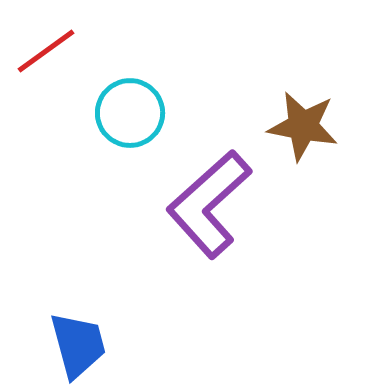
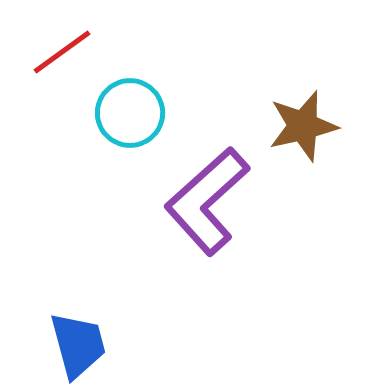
red line: moved 16 px right, 1 px down
brown star: rotated 24 degrees counterclockwise
purple L-shape: moved 2 px left, 3 px up
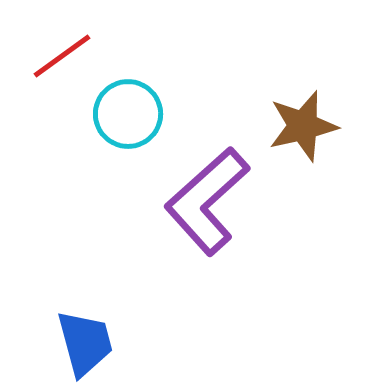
red line: moved 4 px down
cyan circle: moved 2 px left, 1 px down
blue trapezoid: moved 7 px right, 2 px up
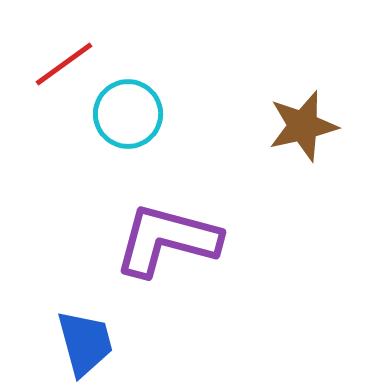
red line: moved 2 px right, 8 px down
purple L-shape: moved 40 px left, 39 px down; rotated 57 degrees clockwise
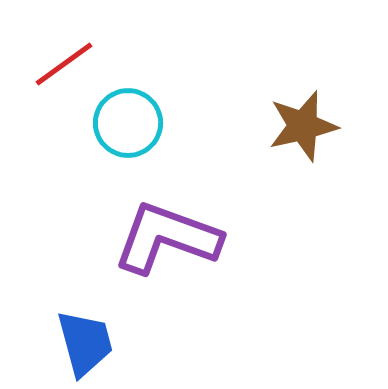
cyan circle: moved 9 px down
purple L-shape: moved 2 px up; rotated 5 degrees clockwise
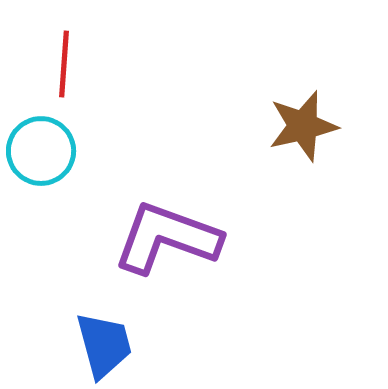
red line: rotated 50 degrees counterclockwise
cyan circle: moved 87 px left, 28 px down
blue trapezoid: moved 19 px right, 2 px down
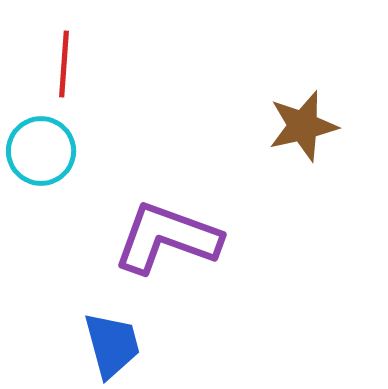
blue trapezoid: moved 8 px right
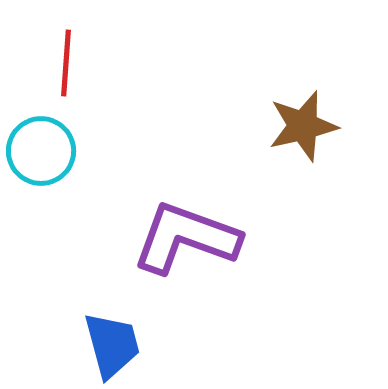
red line: moved 2 px right, 1 px up
purple L-shape: moved 19 px right
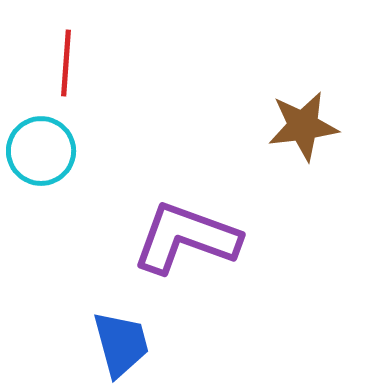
brown star: rotated 6 degrees clockwise
blue trapezoid: moved 9 px right, 1 px up
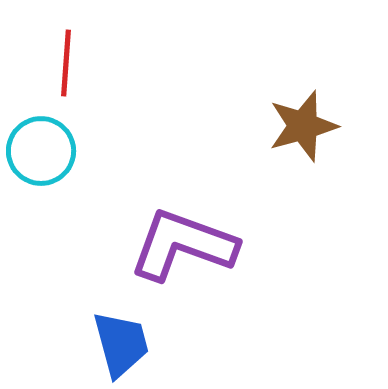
brown star: rotated 8 degrees counterclockwise
purple L-shape: moved 3 px left, 7 px down
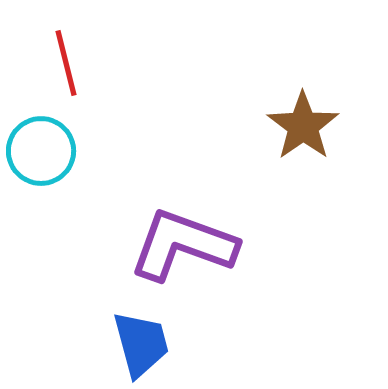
red line: rotated 18 degrees counterclockwise
brown star: rotated 20 degrees counterclockwise
blue trapezoid: moved 20 px right
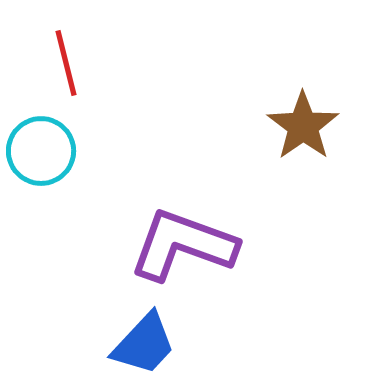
blue trapezoid: moved 3 px right; rotated 58 degrees clockwise
